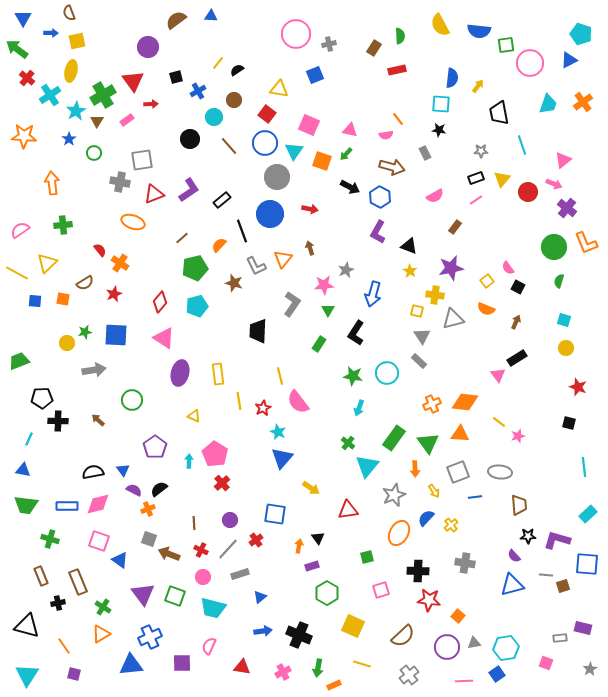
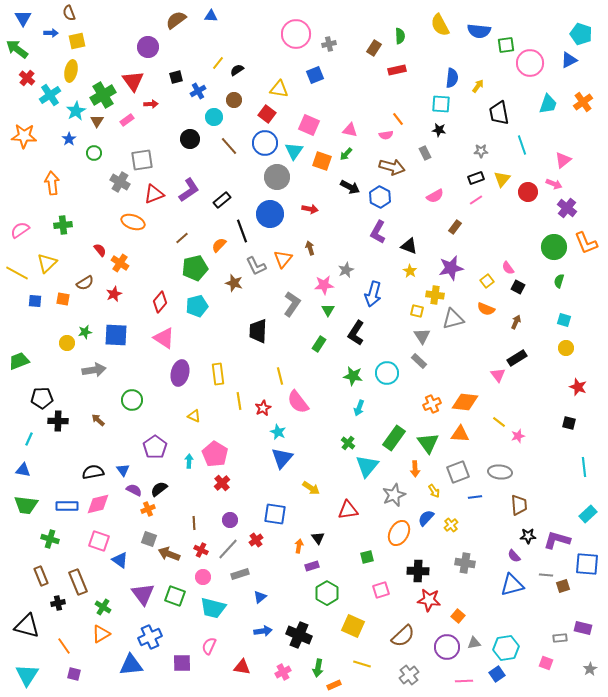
gray cross at (120, 182): rotated 18 degrees clockwise
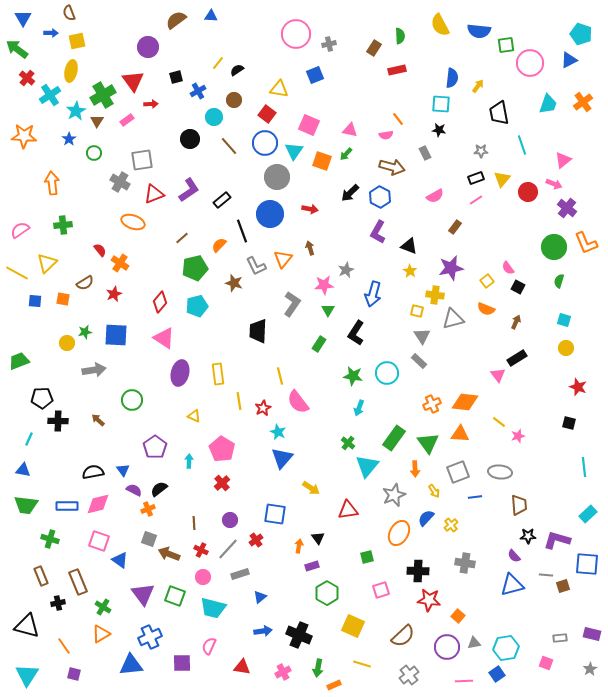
black arrow at (350, 187): moved 6 px down; rotated 108 degrees clockwise
pink pentagon at (215, 454): moved 7 px right, 5 px up
purple rectangle at (583, 628): moved 9 px right, 6 px down
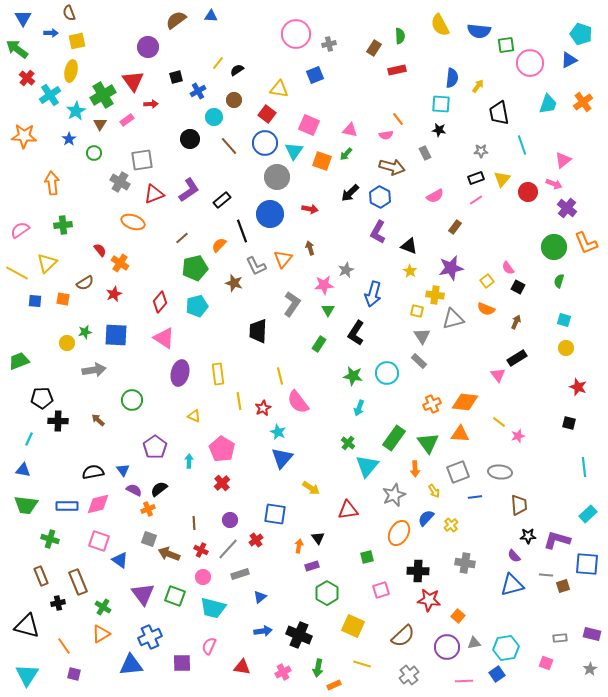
brown triangle at (97, 121): moved 3 px right, 3 px down
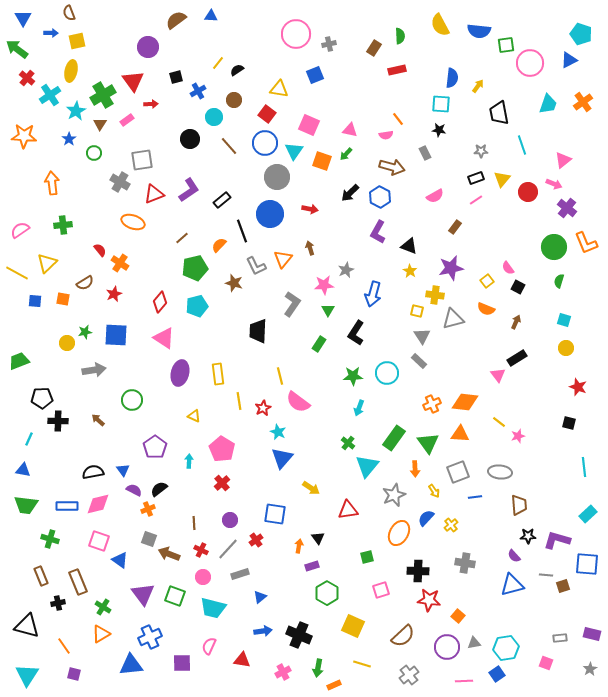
green star at (353, 376): rotated 12 degrees counterclockwise
pink semicircle at (298, 402): rotated 15 degrees counterclockwise
red triangle at (242, 667): moved 7 px up
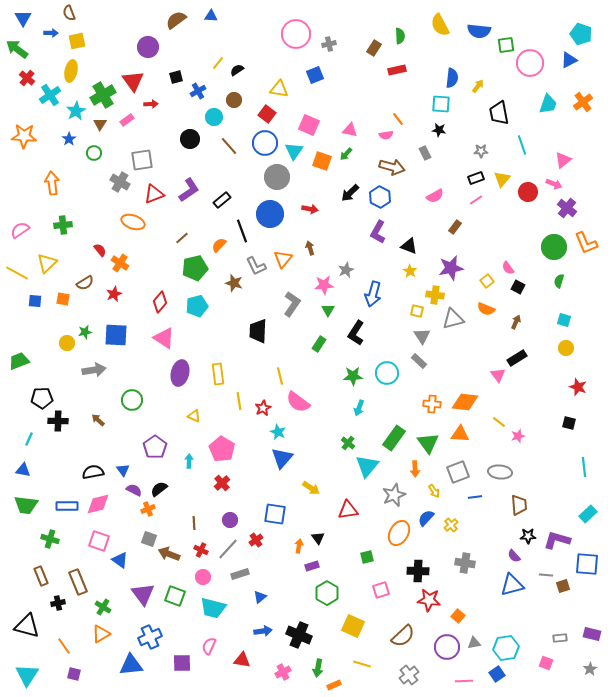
orange cross at (432, 404): rotated 30 degrees clockwise
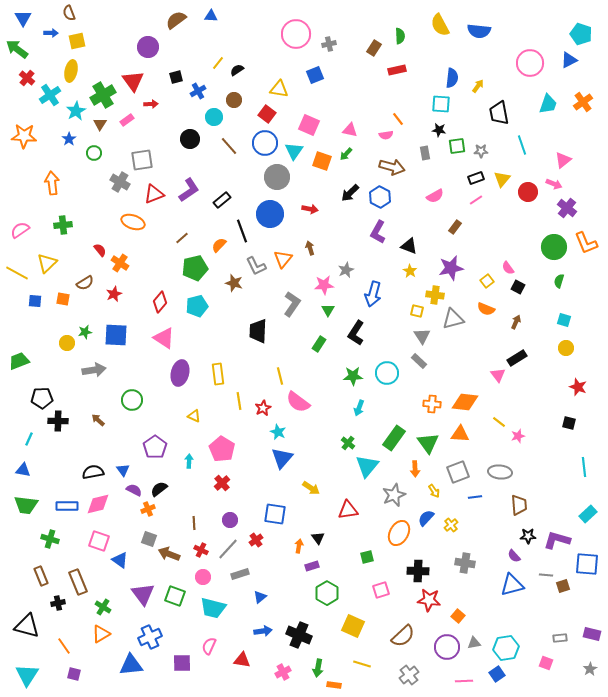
green square at (506, 45): moved 49 px left, 101 px down
gray rectangle at (425, 153): rotated 16 degrees clockwise
orange rectangle at (334, 685): rotated 32 degrees clockwise
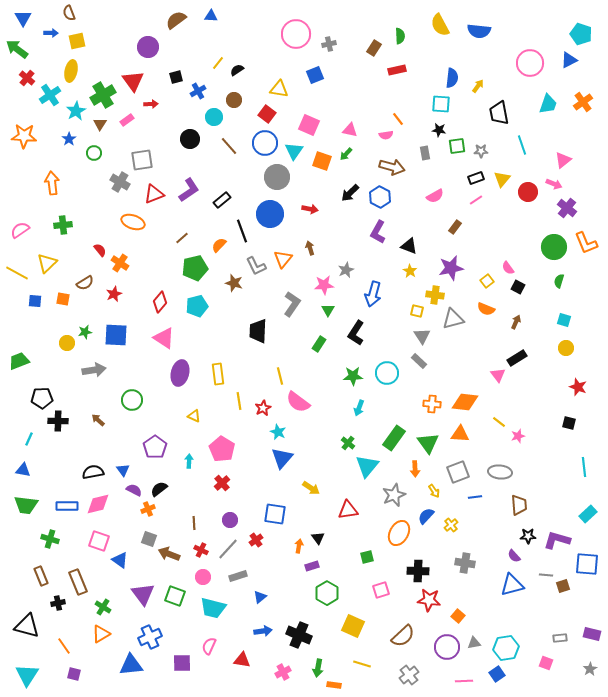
blue semicircle at (426, 518): moved 2 px up
gray rectangle at (240, 574): moved 2 px left, 2 px down
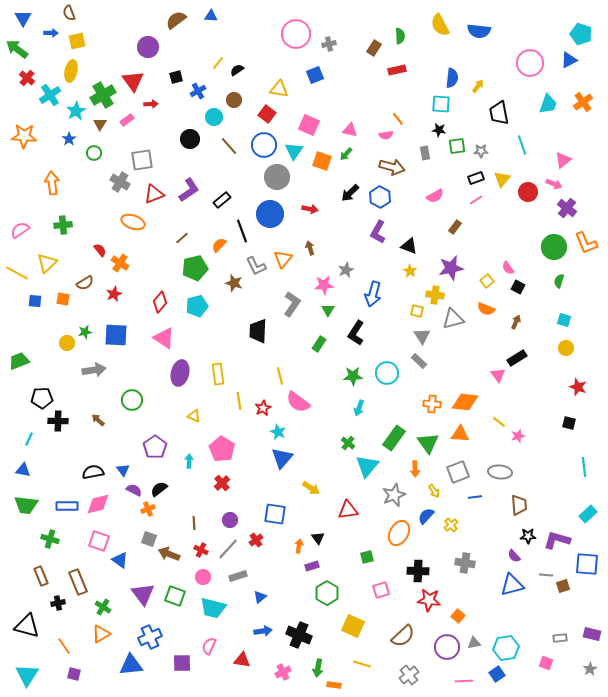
blue circle at (265, 143): moved 1 px left, 2 px down
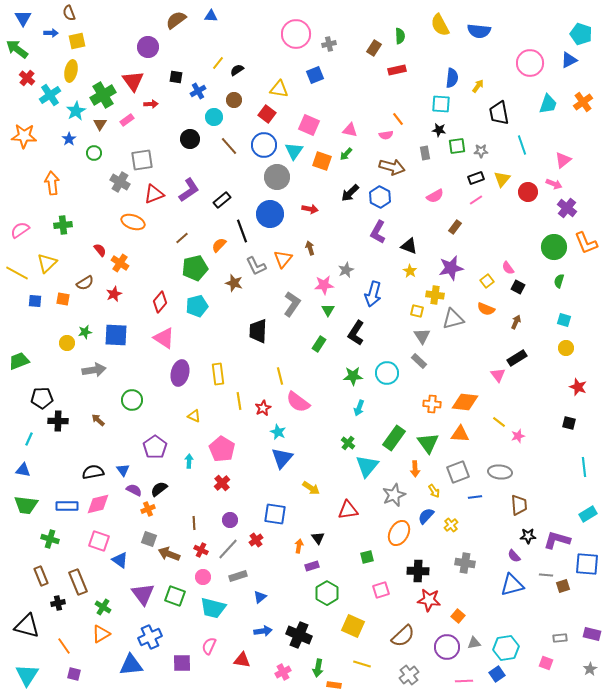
black square at (176, 77): rotated 24 degrees clockwise
cyan rectangle at (588, 514): rotated 12 degrees clockwise
